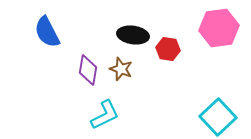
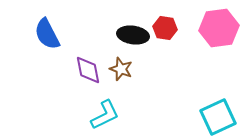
blue semicircle: moved 2 px down
red hexagon: moved 3 px left, 21 px up
purple diamond: rotated 20 degrees counterclockwise
cyan square: rotated 18 degrees clockwise
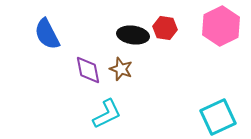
pink hexagon: moved 2 px right, 2 px up; rotated 18 degrees counterclockwise
cyan L-shape: moved 2 px right, 1 px up
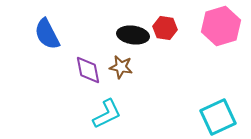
pink hexagon: rotated 9 degrees clockwise
brown star: moved 2 px up; rotated 10 degrees counterclockwise
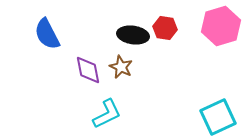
brown star: rotated 15 degrees clockwise
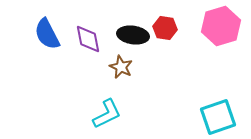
purple diamond: moved 31 px up
cyan square: rotated 6 degrees clockwise
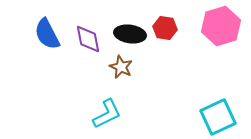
black ellipse: moved 3 px left, 1 px up
cyan square: rotated 6 degrees counterclockwise
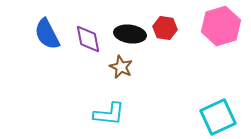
cyan L-shape: moved 2 px right; rotated 32 degrees clockwise
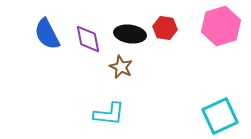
cyan square: moved 2 px right, 1 px up
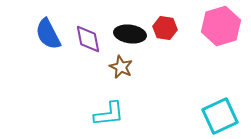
blue semicircle: moved 1 px right
cyan L-shape: rotated 12 degrees counterclockwise
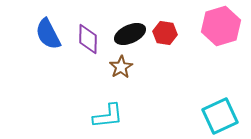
red hexagon: moved 5 px down
black ellipse: rotated 32 degrees counterclockwise
purple diamond: rotated 12 degrees clockwise
brown star: rotated 15 degrees clockwise
cyan L-shape: moved 1 px left, 2 px down
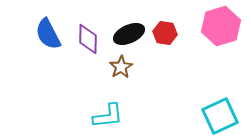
black ellipse: moved 1 px left
